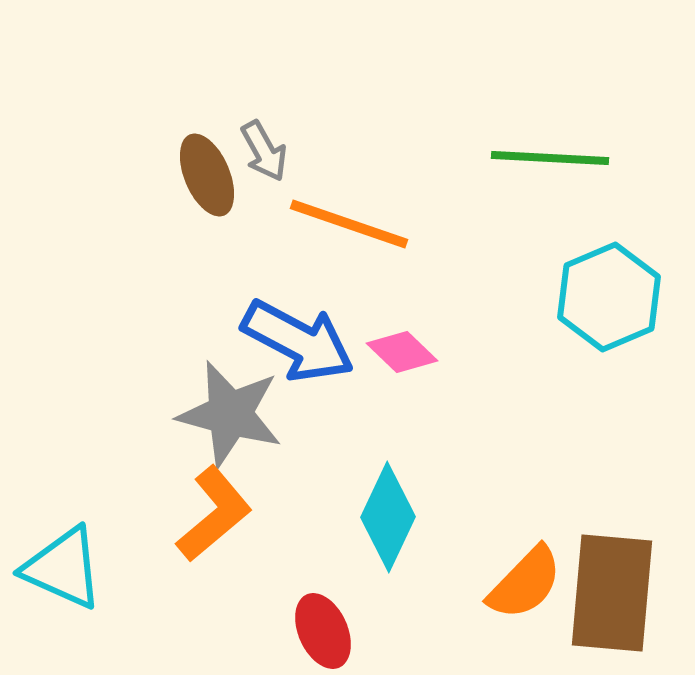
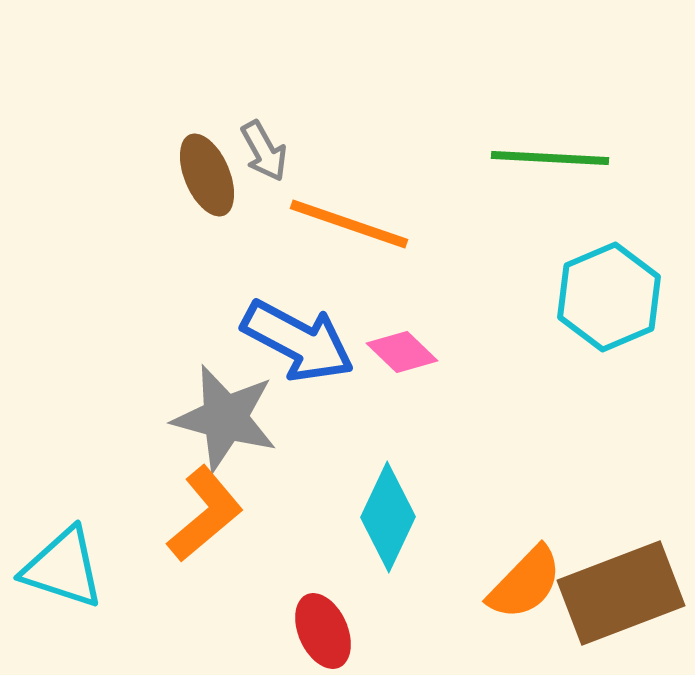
gray star: moved 5 px left, 4 px down
orange L-shape: moved 9 px left
cyan triangle: rotated 6 degrees counterclockwise
brown rectangle: moved 9 px right; rotated 64 degrees clockwise
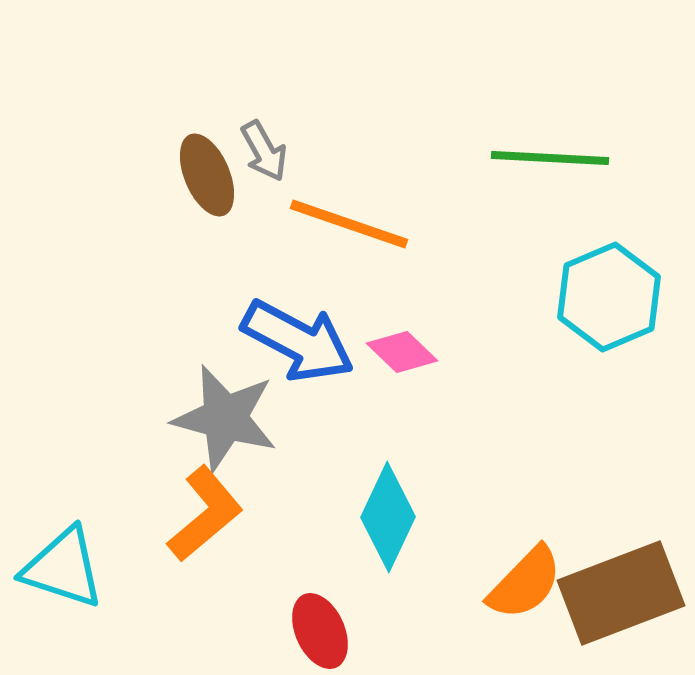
red ellipse: moved 3 px left
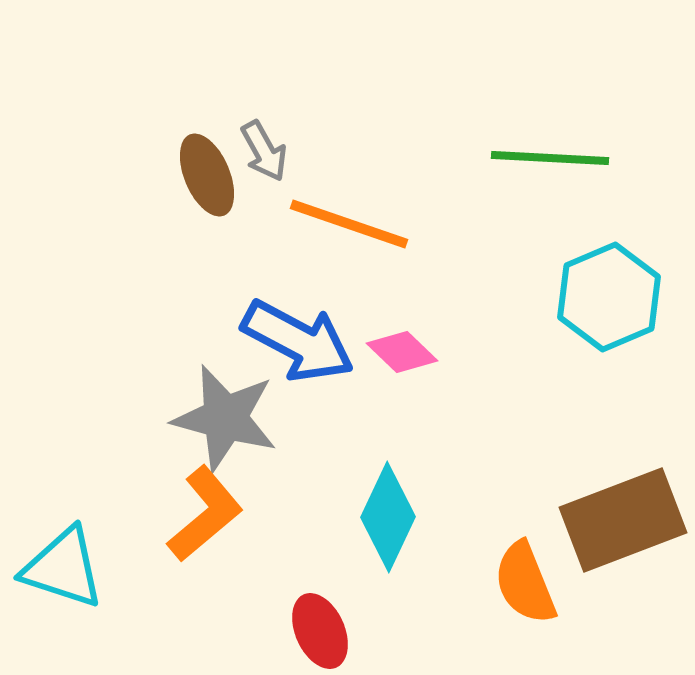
orange semicircle: rotated 114 degrees clockwise
brown rectangle: moved 2 px right, 73 px up
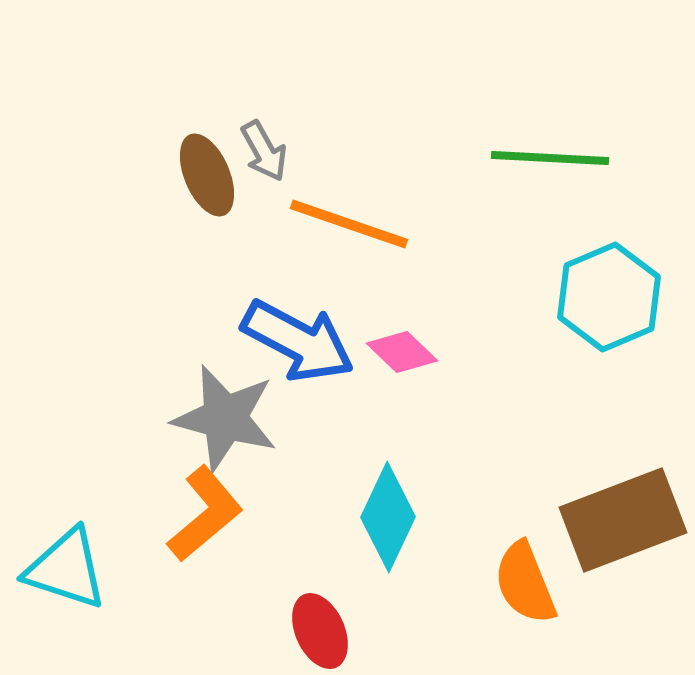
cyan triangle: moved 3 px right, 1 px down
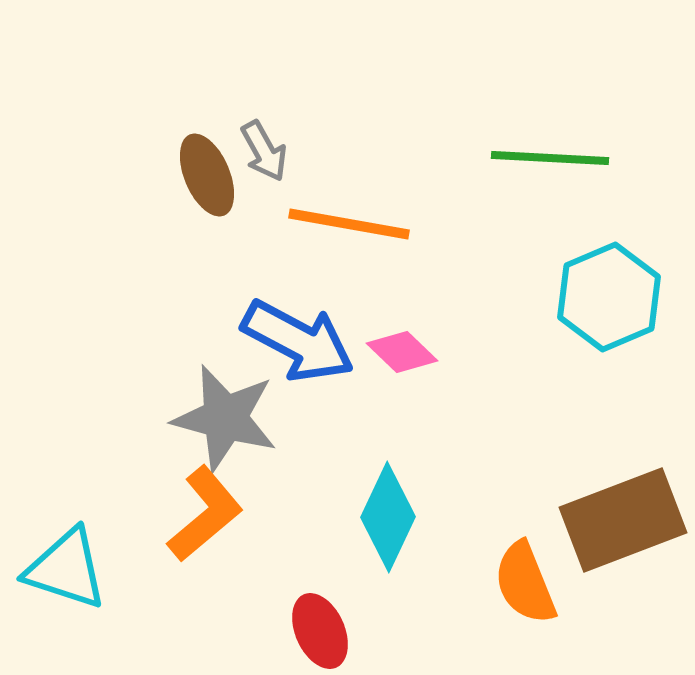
orange line: rotated 9 degrees counterclockwise
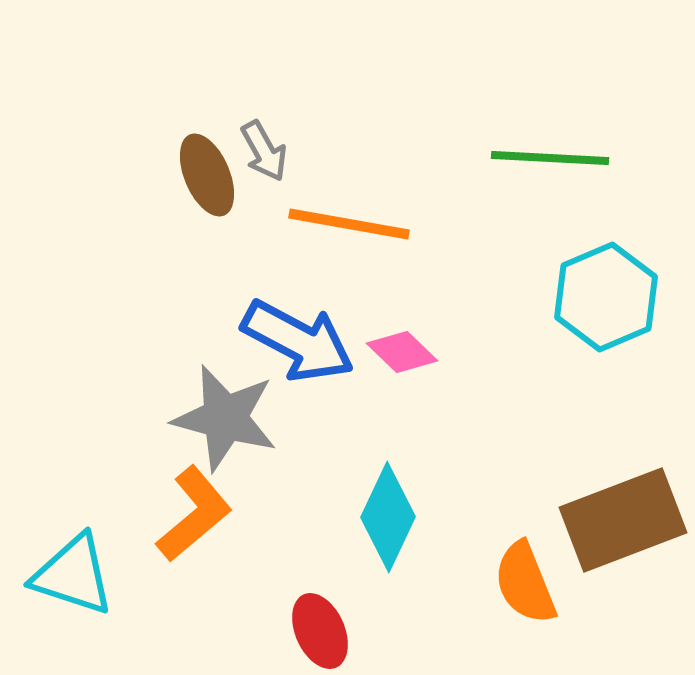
cyan hexagon: moved 3 px left
orange L-shape: moved 11 px left
cyan triangle: moved 7 px right, 6 px down
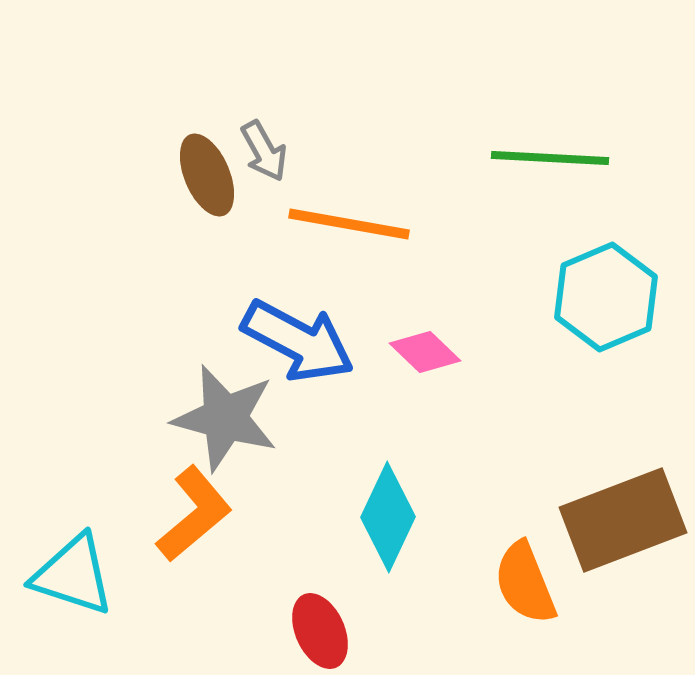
pink diamond: moved 23 px right
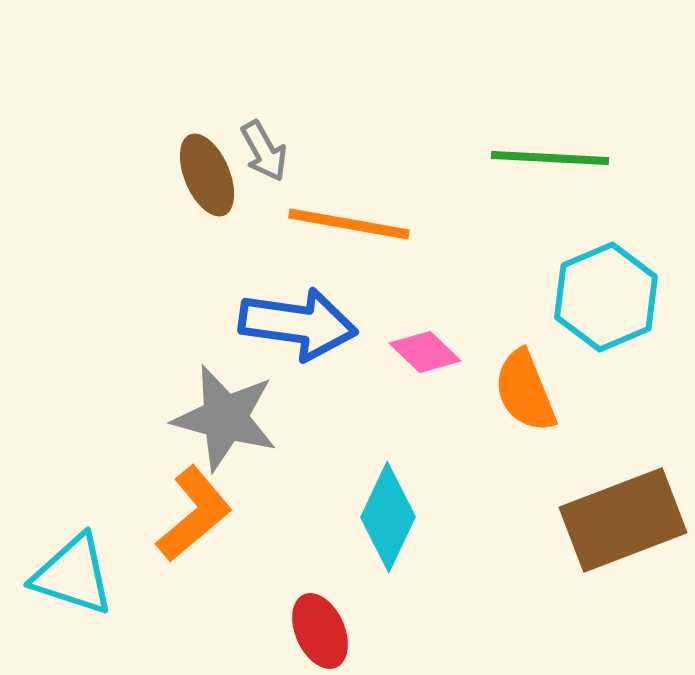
blue arrow: moved 17 px up; rotated 20 degrees counterclockwise
orange semicircle: moved 192 px up
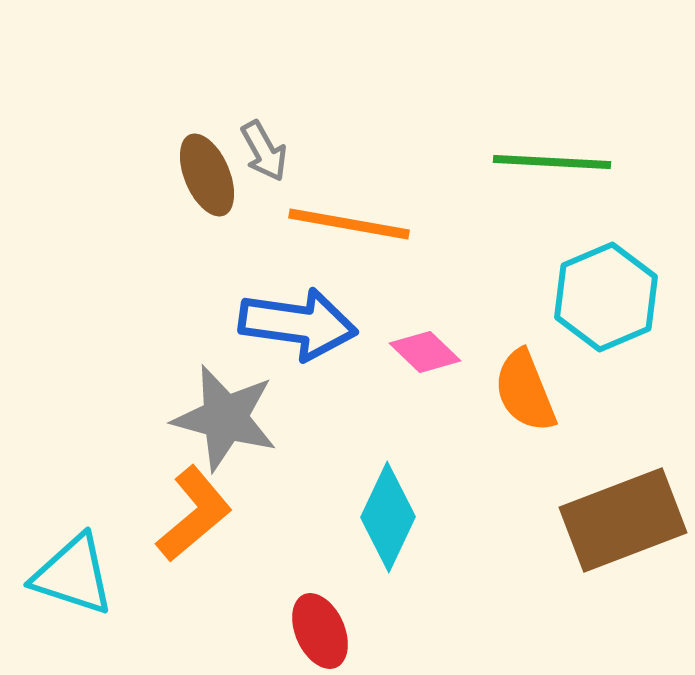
green line: moved 2 px right, 4 px down
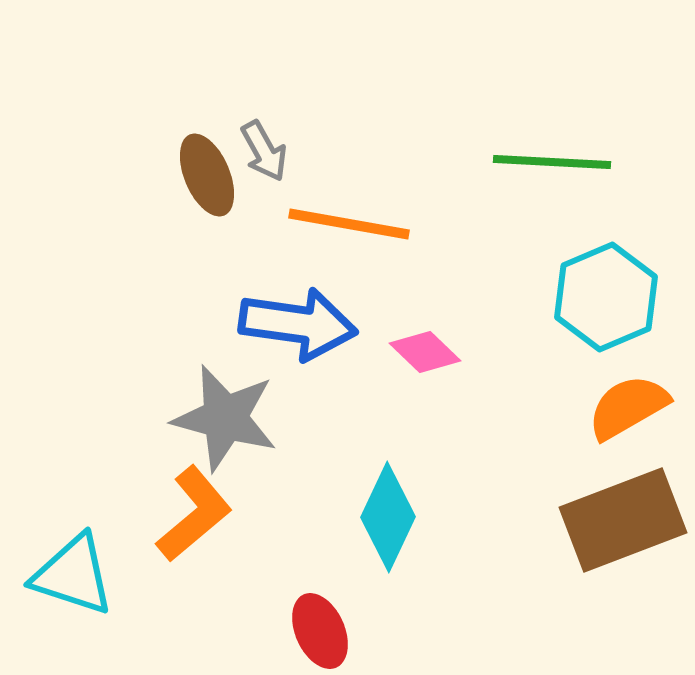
orange semicircle: moved 103 px right, 16 px down; rotated 82 degrees clockwise
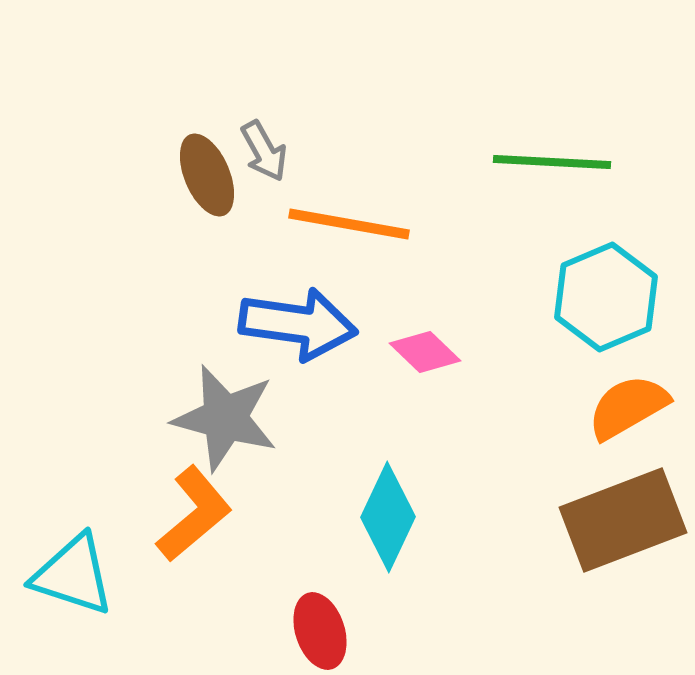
red ellipse: rotated 6 degrees clockwise
